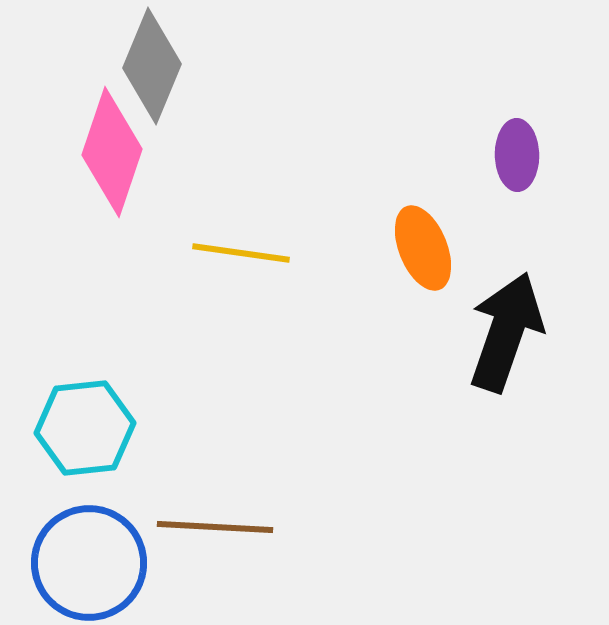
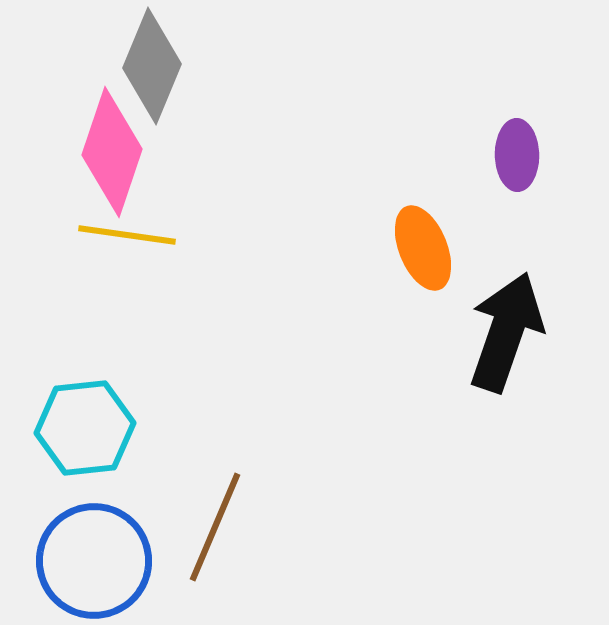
yellow line: moved 114 px left, 18 px up
brown line: rotated 70 degrees counterclockwise
blue circle: moved 5 px right, 2 px up
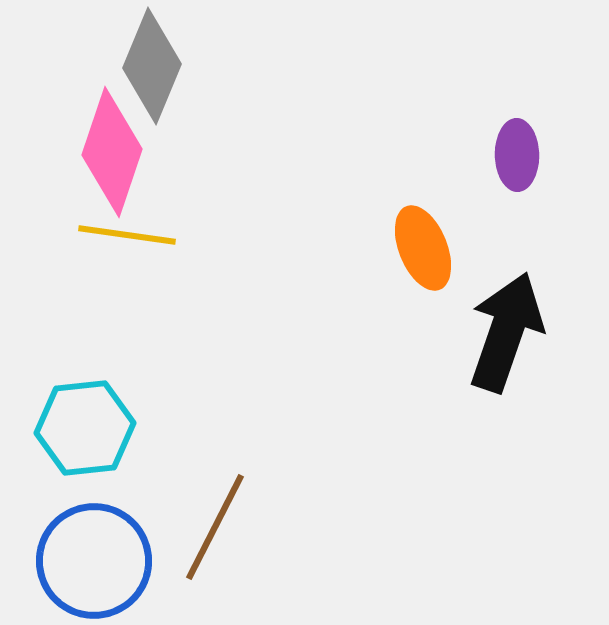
brown line: rotated 4 degrees clockwise
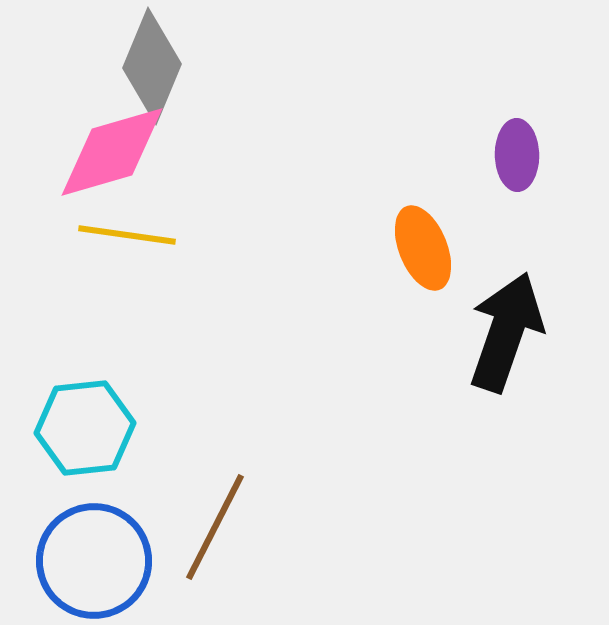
pink diamond: rotated 55 degrees clockwise
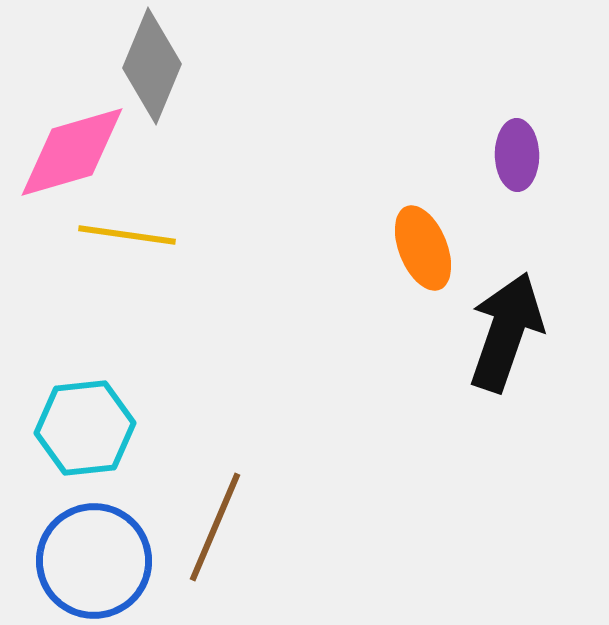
pink diamond: moved 40 px left
brown line: rotated 4 degrees counterclockwise
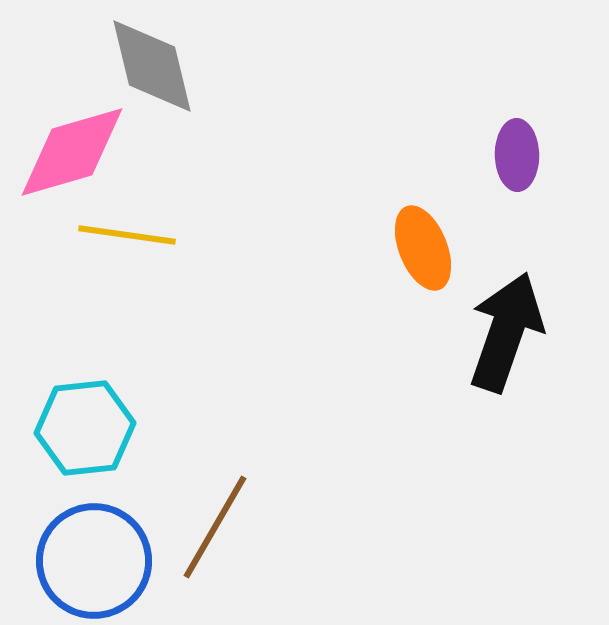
gray diamond: rotated 36 degrees counterclockwise
brown line: rotated 7 degrees clockwise
